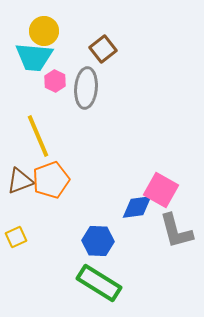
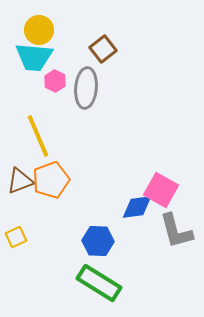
yellow circle: moved 5 px left, 1 px up
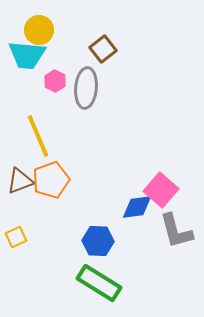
cyan trapezoid: moved 7 px left, 2 px up
pink square: rotated 12 degrees clockwise
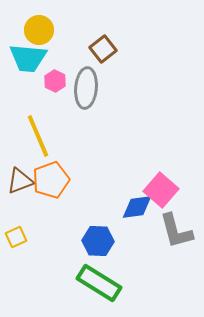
cyan trapezoid: moved 1 px right, 3 px down
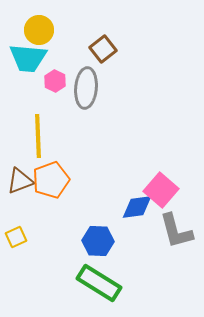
yellow line: rotated 21 degrees clockwise
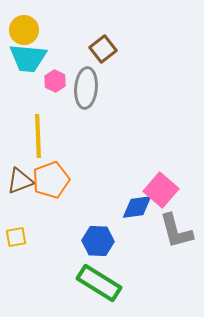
yellow circle: moved 15 px left
yellow square: rotated 15 degrees clockwise
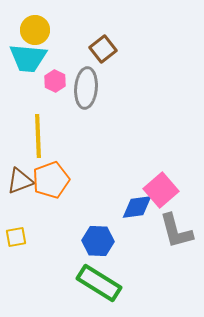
yellow circle: moved 11 px right
pink square: rotated 8 degrees clockwise
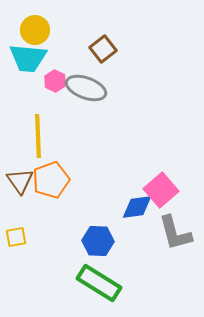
gray ellipse: rotated 75 degrees counterclockwise
brown triangle: rotated 44 degrees counterclockwise
gray L-shape: moved 1 px left, 2 px down
